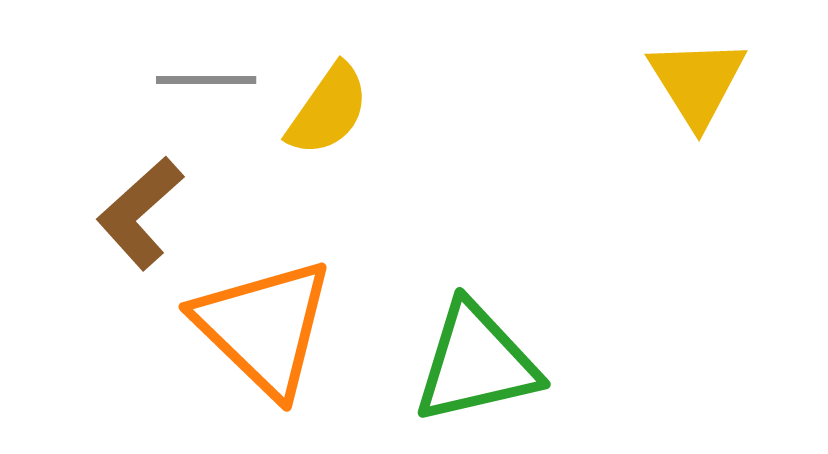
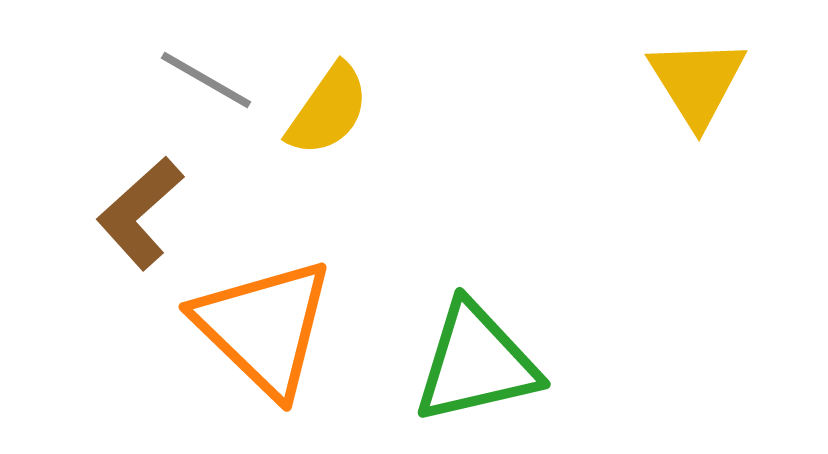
gray line: rotated 30 degrees clockwise
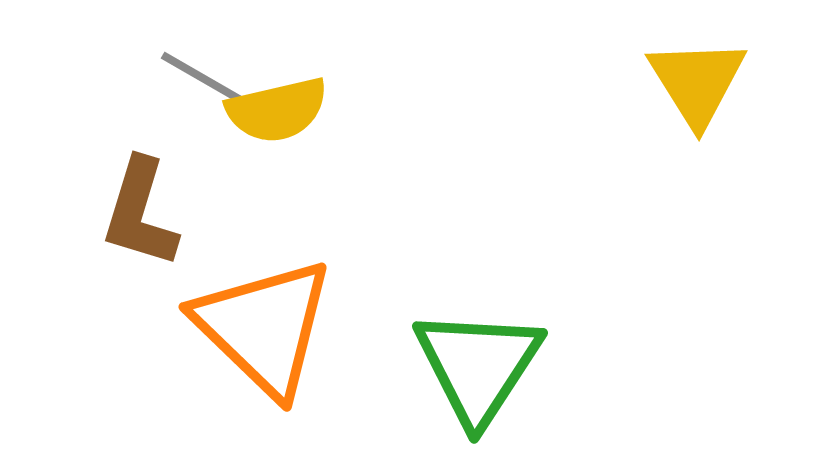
yellow semicircle: moved 51 px left; rotated 42 degrees clockwise
brown L-shape: rotated 31 degrees counterclockwise
green triangle: moved 2 px right, 3 px down; rotated 44 degrees counterclockwise
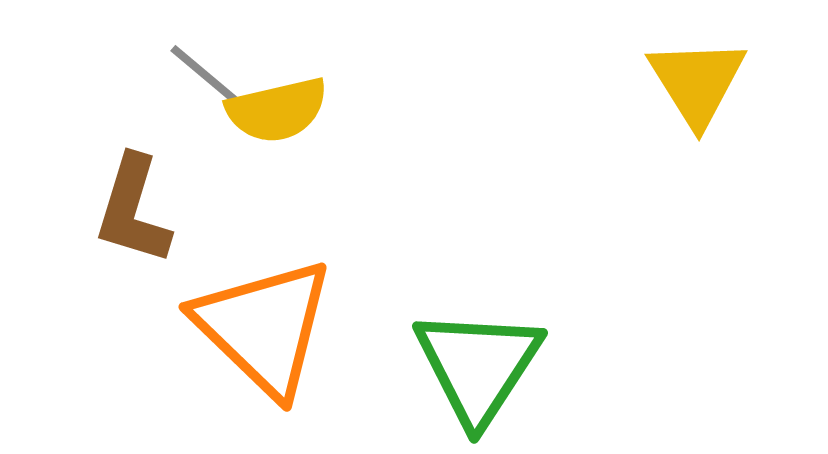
gray line: moved 5 px right; rotated 10 degrees clockwise
brown L-shape: moved 7 px left, 3 px up
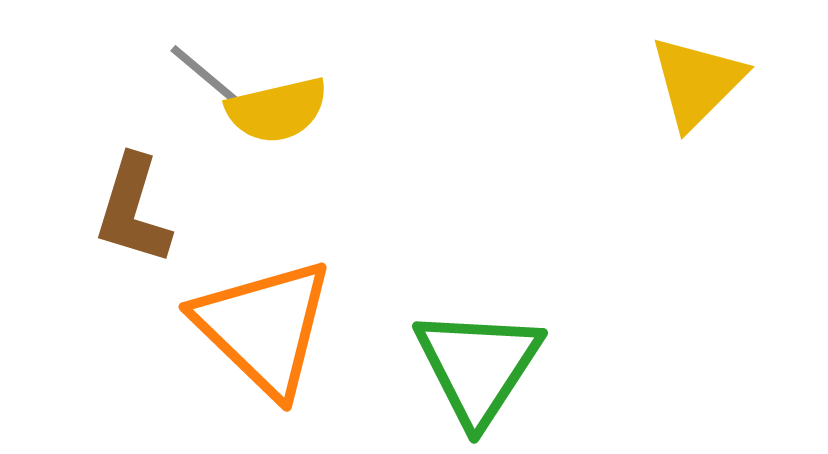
yellow triangle: rotated 17 degrees clockwise
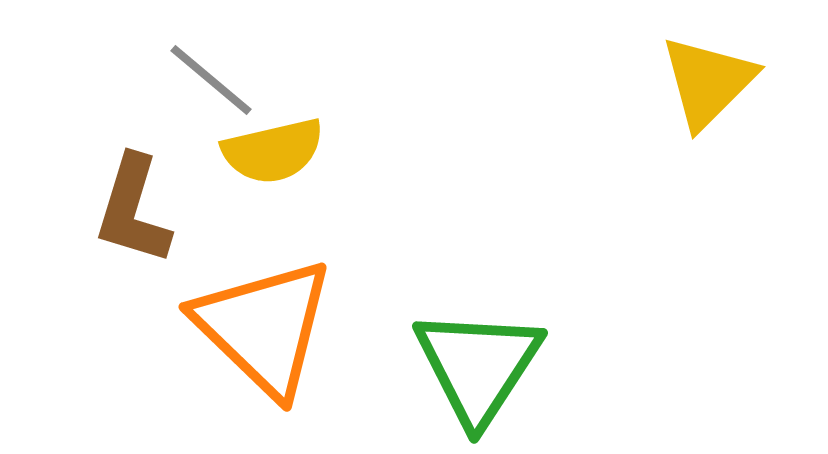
yellow triangle: moved 11 px right
yellow semicircle: moved 4 px left, 41 px down
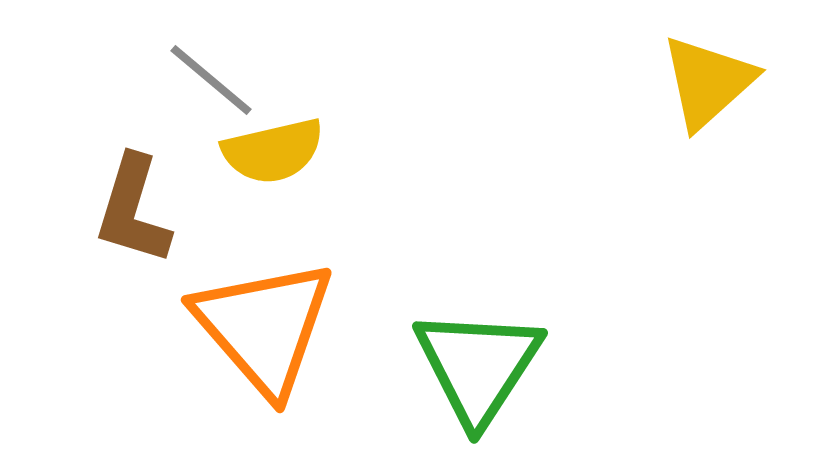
yellow triangle: rotated 3 degrees clockwise
orange triangle: rotated 5 degrees clockwise
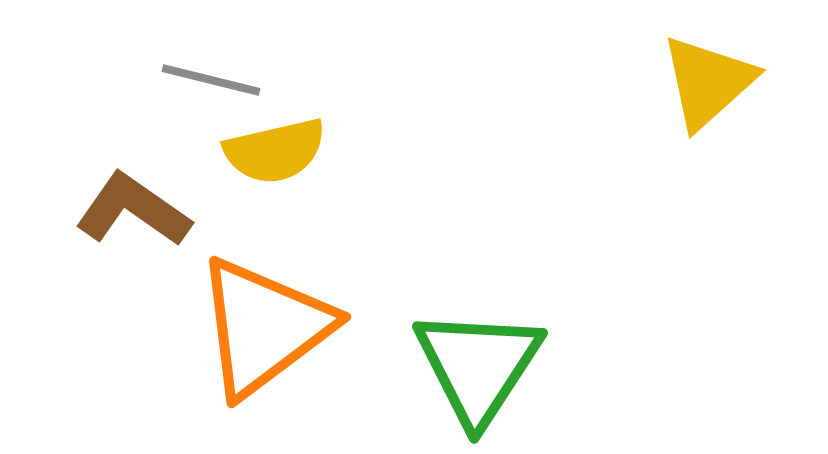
gray line: rotated 26 degrees counterclockwise
yellow semicircle: moved 2 px right
brown L-shape: rotated 108 degrees clockwise
orange triangle: rotated 34 degrees clockwise
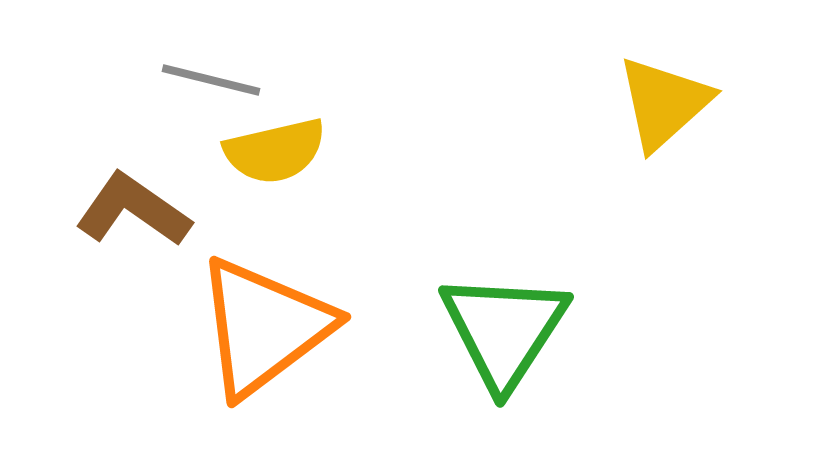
yellow triangle: moved 44 px left, 21 px down
green triangle: moved 26 px right, 36 px up
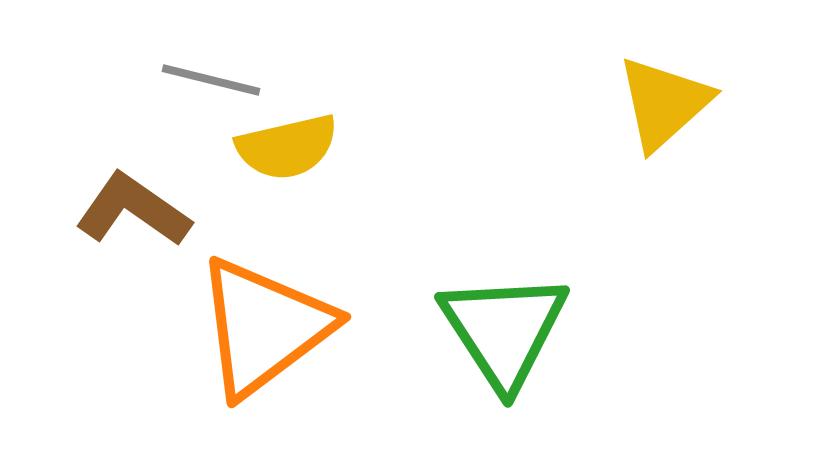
yellow semicircle: moved 12 px right, 4 px up
green triangle: rotated 6 degrees counterclockwise
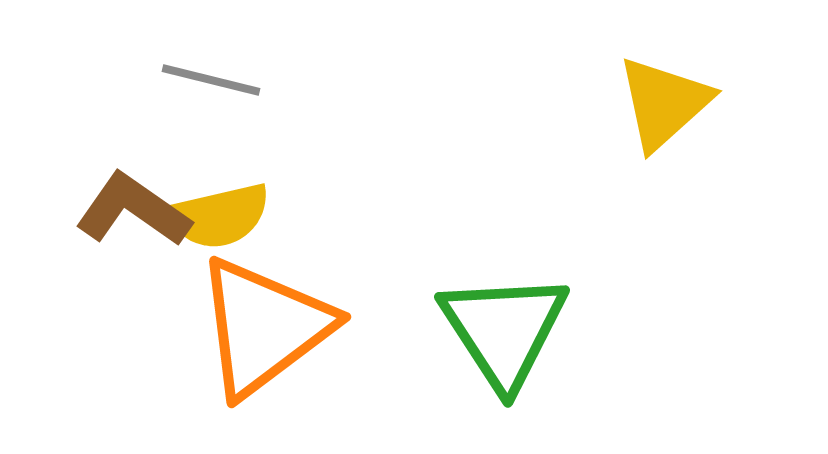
yellow semicircle: moved 68 px left, 69 px down
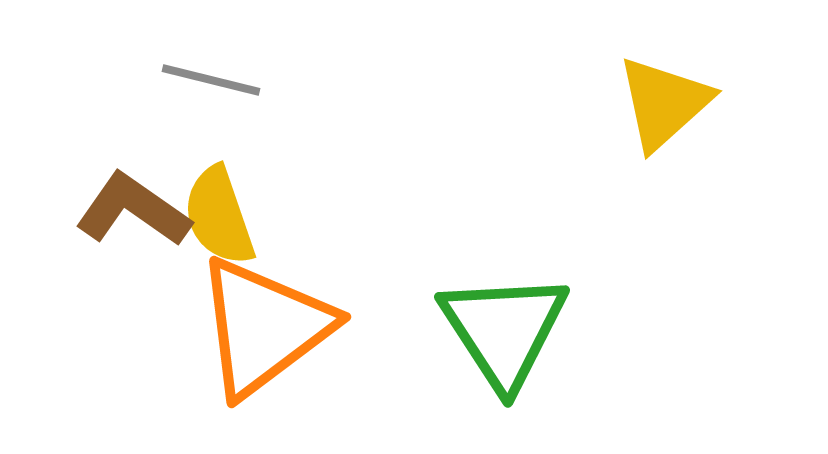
yellow semicircle: rotated 84 degrees clockwise
